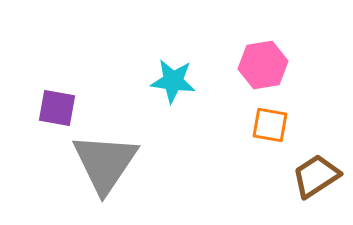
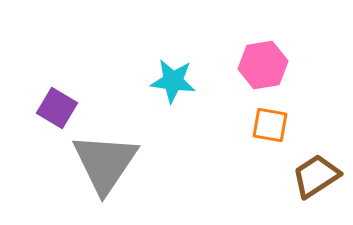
purple square: rotated 21 degrees clockwise
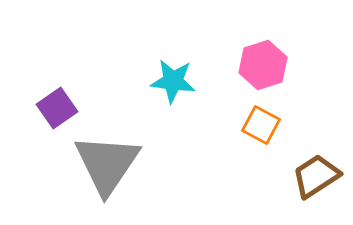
pink hexagon: rotated 9 degrees counterclockwise
purple square: rotated 24 degrees clockwise
orange square: moved 9 px left; rotated 18 degrees clockwise
gray triangle: moved 2 px right, 1 px down
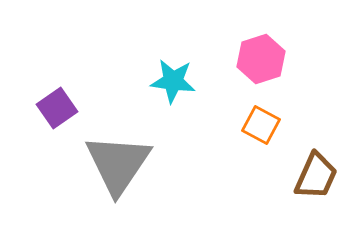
pink hexagon: moved 2 px left, 6 px up
gray triangle: moved 11 px right
brown trapezoid: rotated 147 degrees clockwise
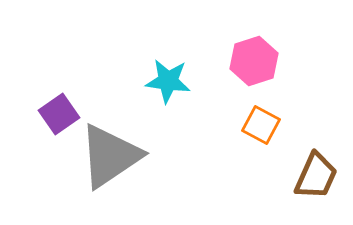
pink hexagon: moved 7 px left, 2 px down
cyan star: moved 5 px left
purple square: moved 2 px right, 6 px down
gray triangle: moved 8 px left, 8 px up; rotated 22 degrees clockwise
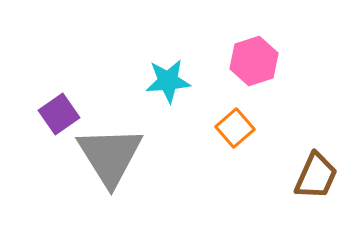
cyan star: rotated 12 degrees counterclockwise
orange square: moved 26 px left, 3 px down; rotated 21 degrees clockwise
gray triangle: rotated 28 degrees counterclockwise
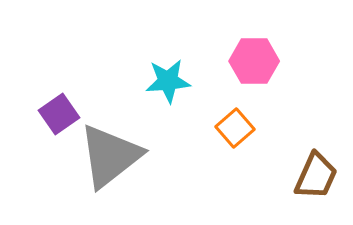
pink hexagon: rotated 18 degrees clockwise
gray triangle: rotated 24 degrees clockwise
